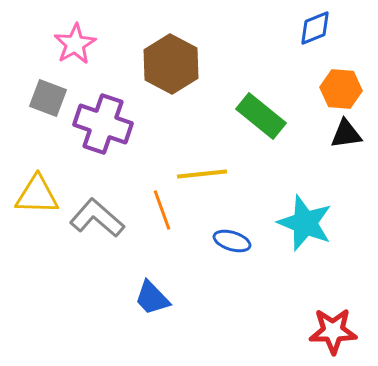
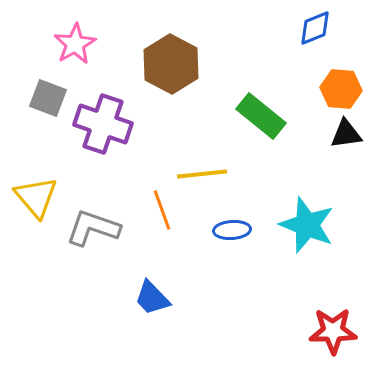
yellow triangle: moved 1 px left, 2 px down; rotated 48 degrees clockwise
gray L-shape: moved 4 px left, 10 px down; rotated 22 degrees counterclockwise
cyan star: moved 2 px right, 2 px down
blue ellipse: moved 11 px up; rotated 21 degrees counterclockwise
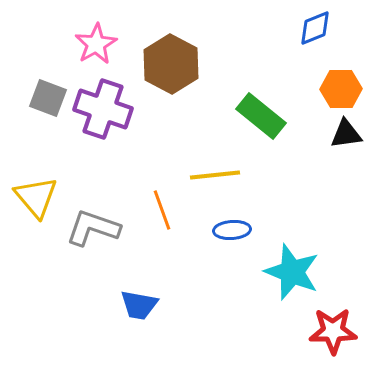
pink star: moved 21 px right
orange hexagon: rotated 6 degrees counterclockwise
purple cross: moved 15 px up
yellow line: moved 13 px right, 1 px down
cyan star: moved 15 px left, 47 px down
blue trapezoid: moved 13 px left, 7 px down; rotated 36 degrees counterclockwise
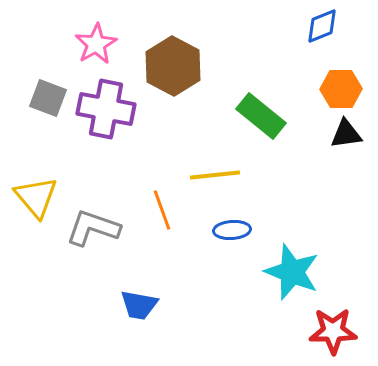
blue diamond: moved 7 px right, 2 px up
brown hexagon: moved 2 px right, 2 px down
purple cross: moved 3 px right; rotated 8 degrees counterclockwise
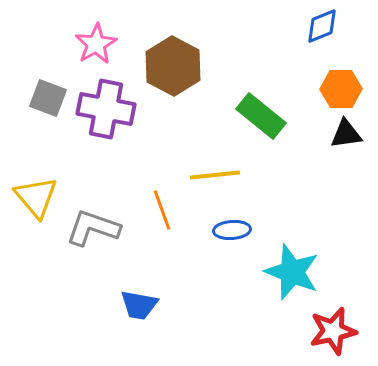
red star: rotated 12 degrees counterclockwise
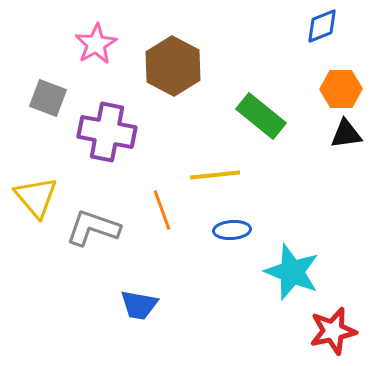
purple cross: moved 1 px right, 23 px down
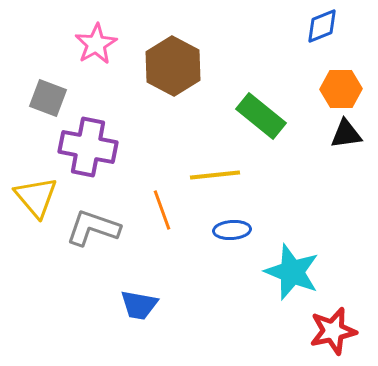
purple cross: moved 19 px left, 15 px down
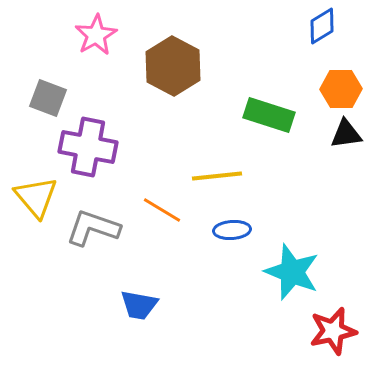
blue diamond: rotated 9 degrees counterclockwise
pink star: moved 9 px up
green rectangle: moved 8 px right, 1 px up; rotated 21 degrees counterclockwise
yellow line: moved 2 px right, 1 px down
orange line: rotated 39 degrees counterclockwise
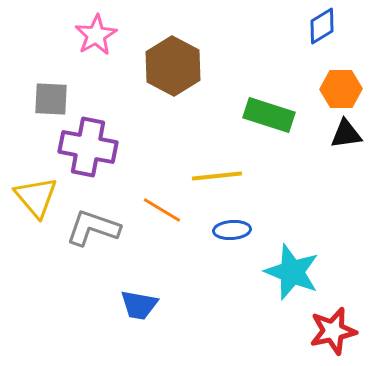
gray square: moved 3 px right, 1 px down; rotated 18 degrees counterclockwise
